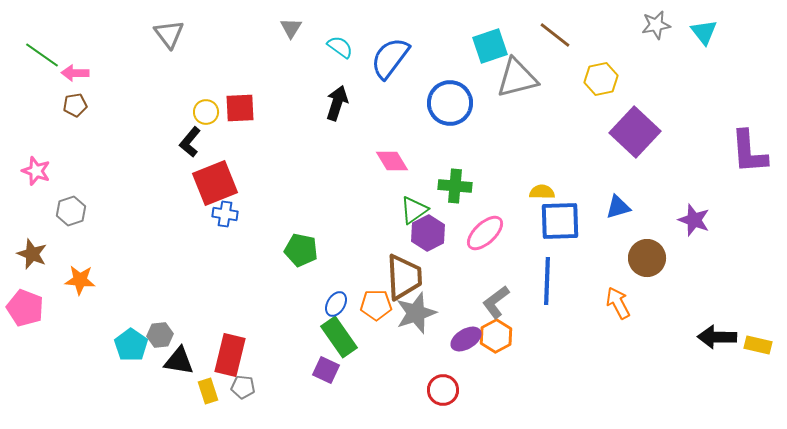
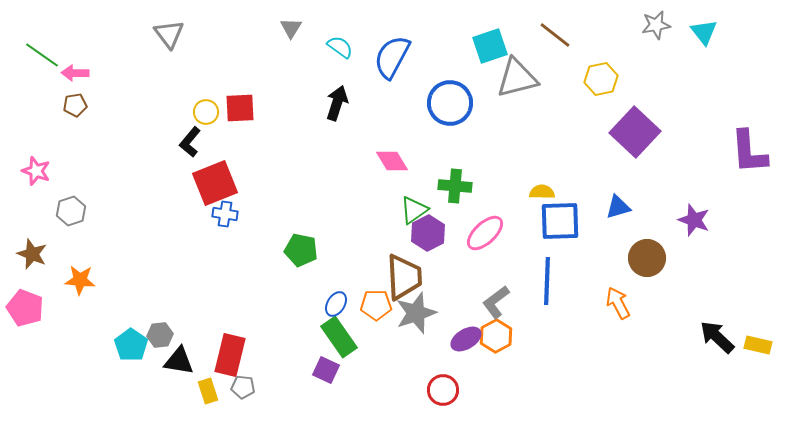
blue semicircle at (390, 58): moved 2 px right, 1 px up; rotated 9 degrees counterclockwise
black arrow at (717, 337): rotated 42 degrees clockwise
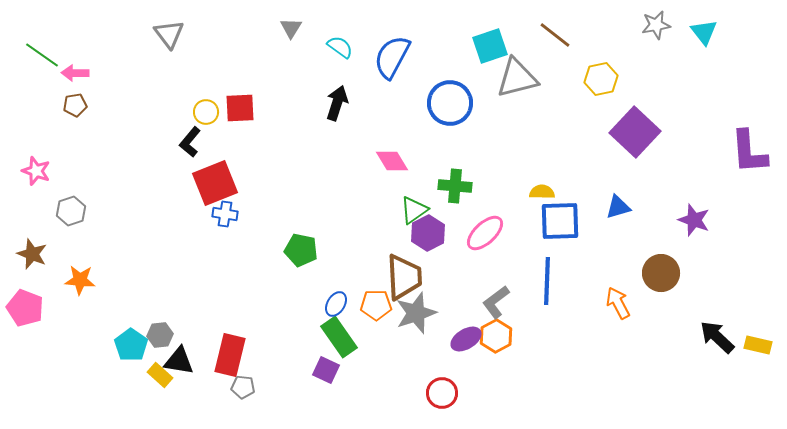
brown circle at (647, 258): moved 14 px right, 15 px down
red circle at (443, 390): moved 1 px left, 3 px down
yellow rectangle at (208, 391): moved 48 px left, 16 px up; rotated 30 degrees counterclockwise
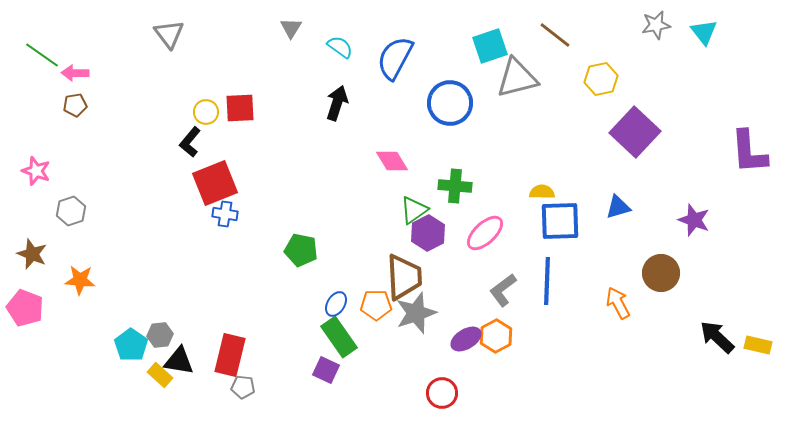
blue semicircle at (392, 57): moved 3 px right, 1 px down
gray L-shape at (496, 302): moved 7 px right, 12 px up
